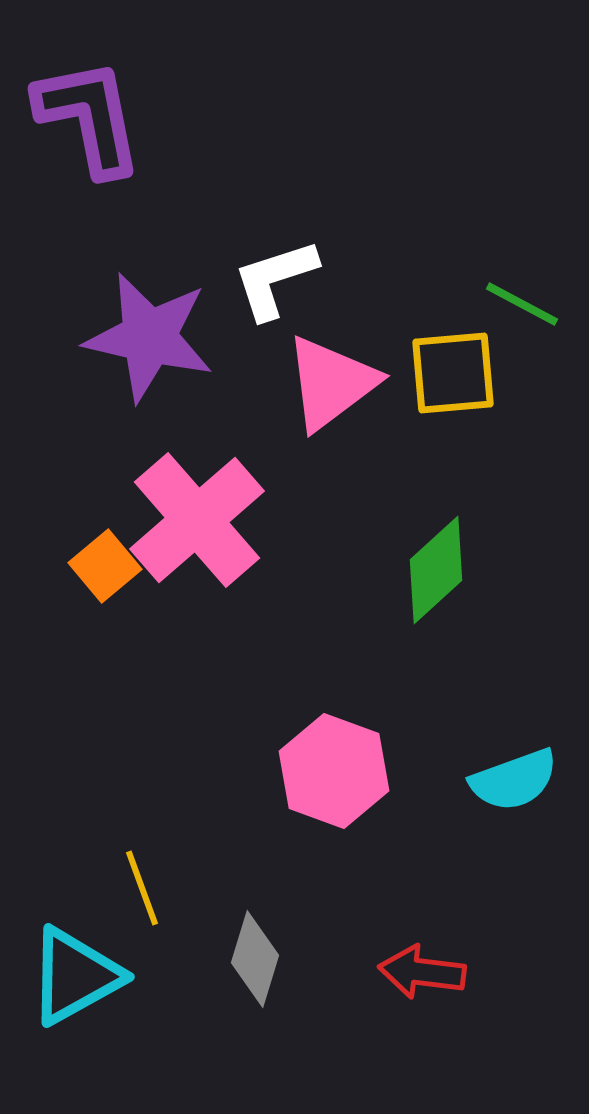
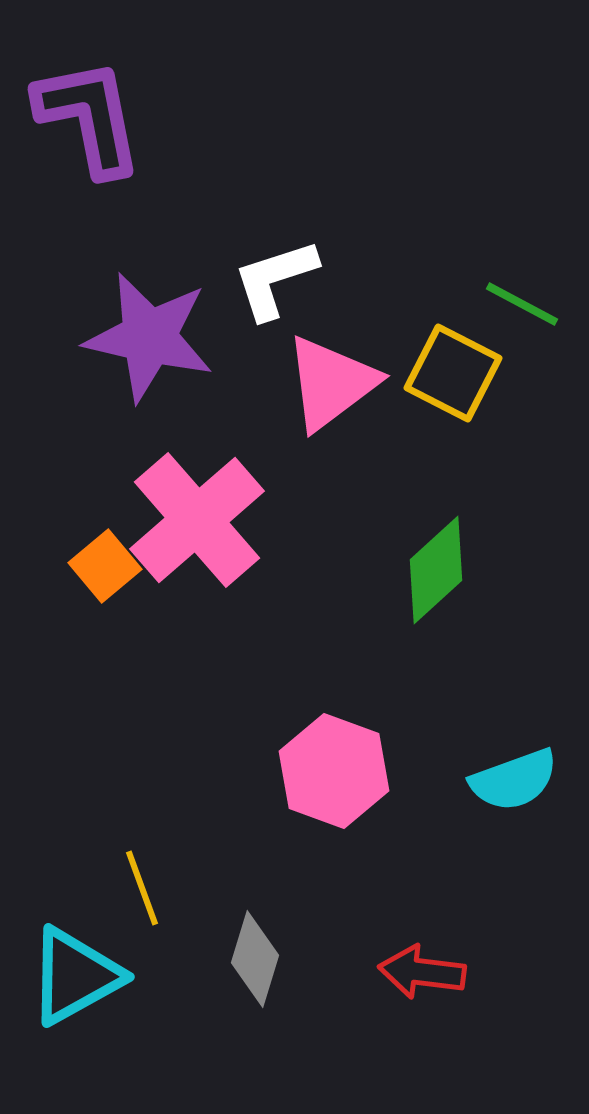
yellow square: rotated 32 degrees clockwise
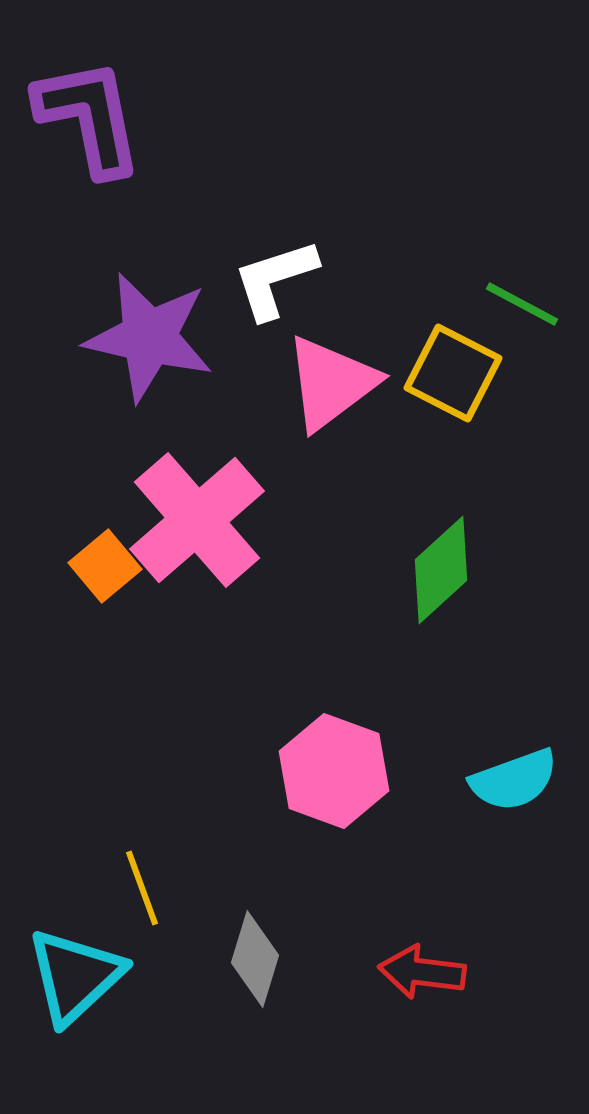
green diamond: moved 5 px right
cyan triangle: rotated 14 degrees counterclockwise
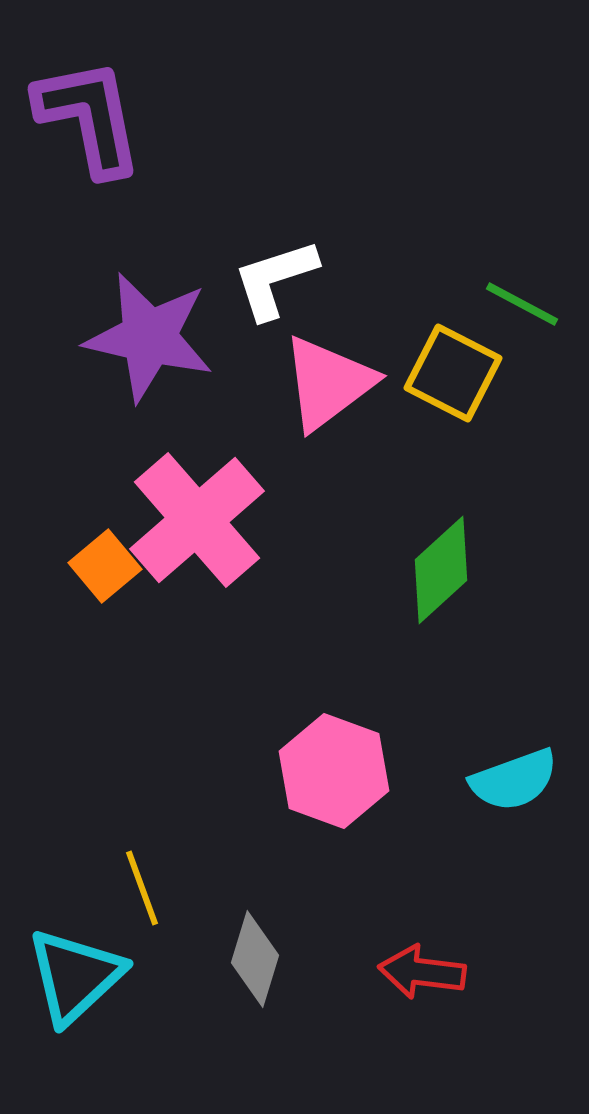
pink triangle: moved 3 px left
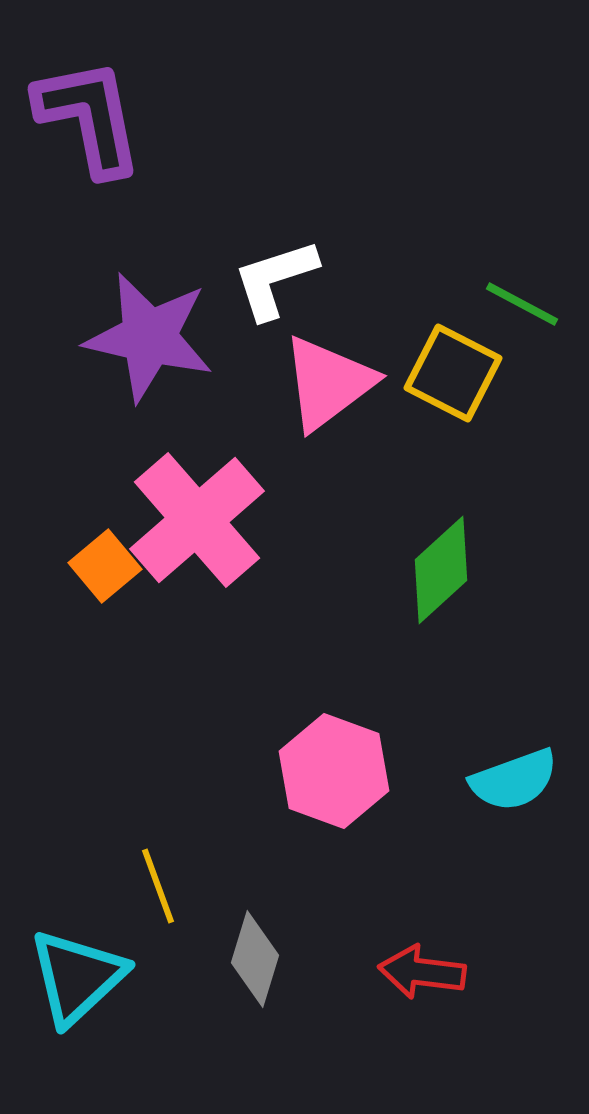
yellow line: moved 16 px right, 2 px up
cyan triangle: moved 2 px right, 1 px down
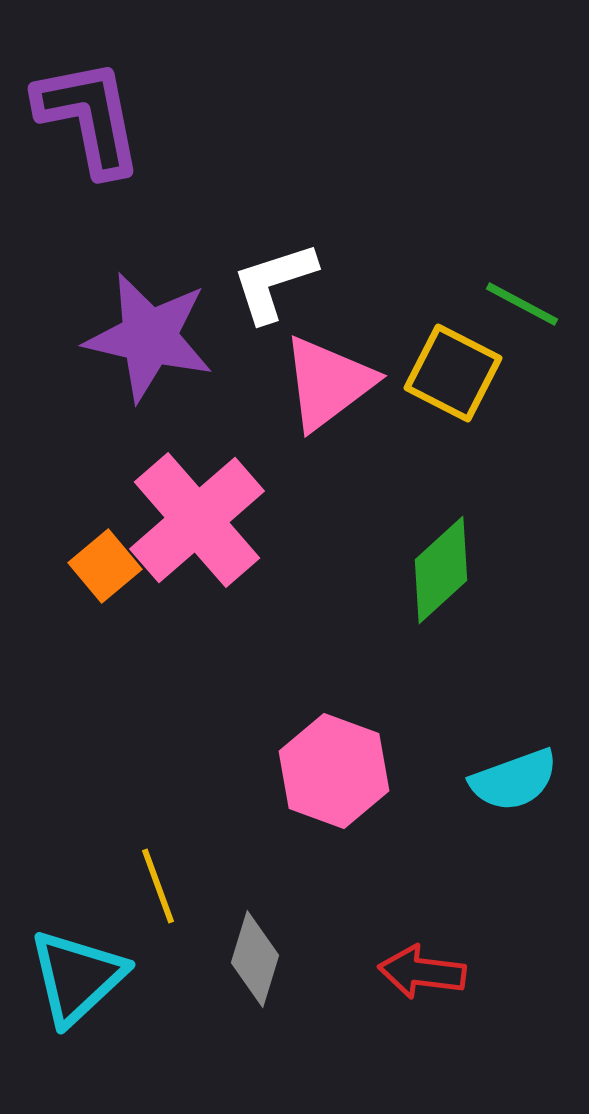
white L-shape: moved 1 px left, 3 px down
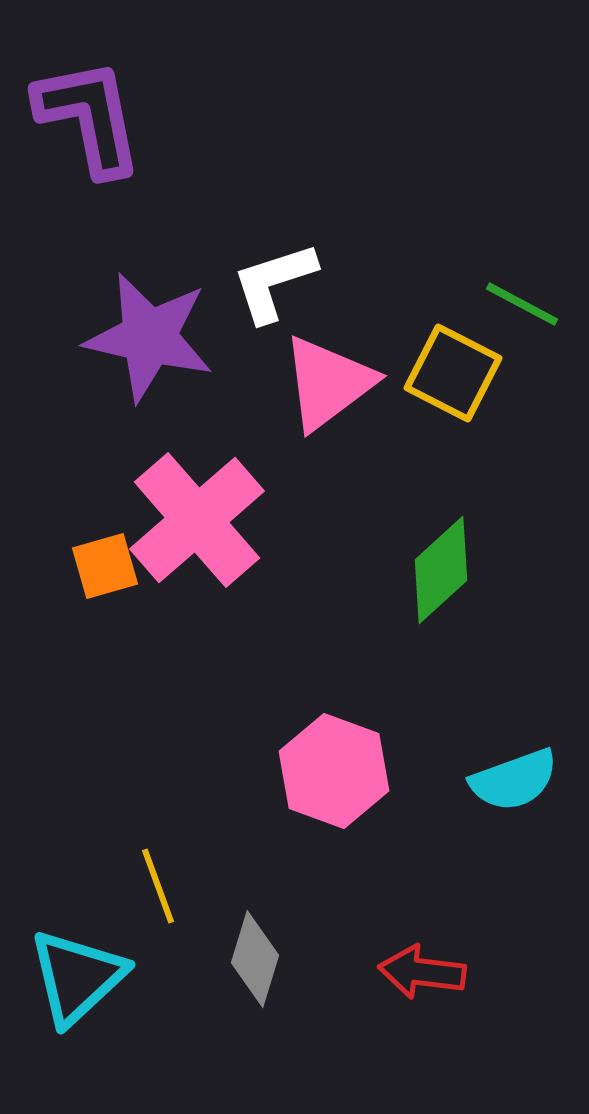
orange square: rotated 24 degrees clockwise
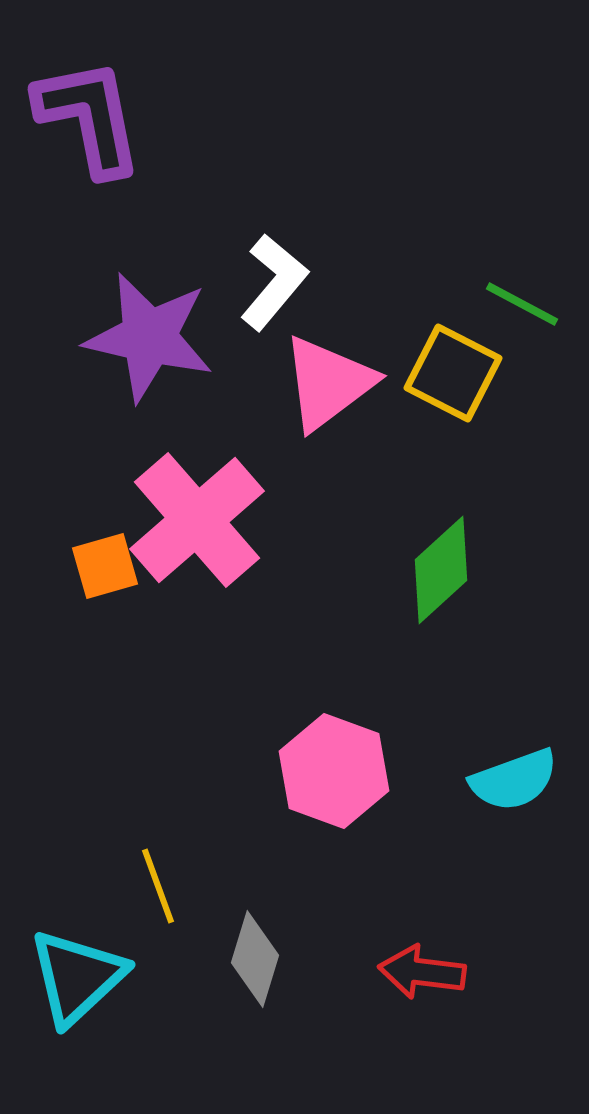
white L-shape: rotated 148 degrees clockwise
